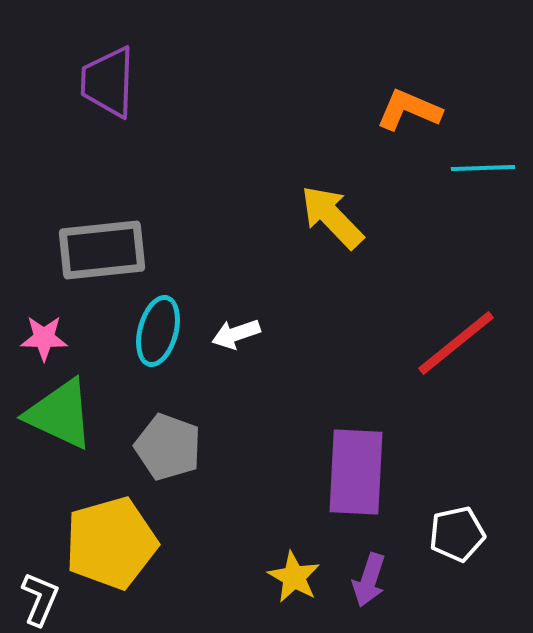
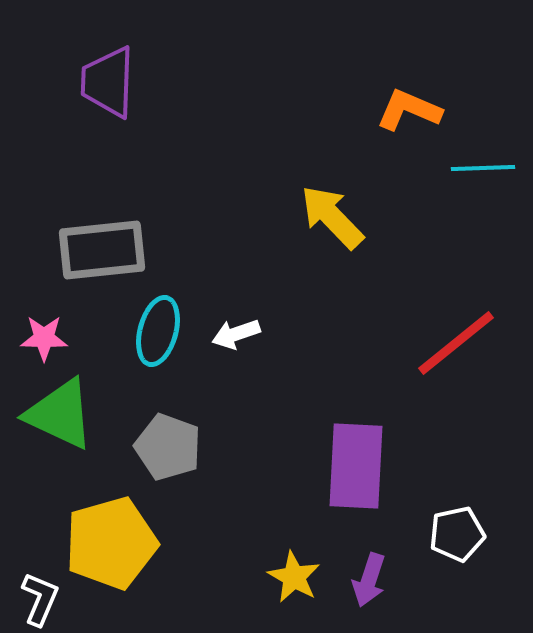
purple rectangle: moved 6 px up
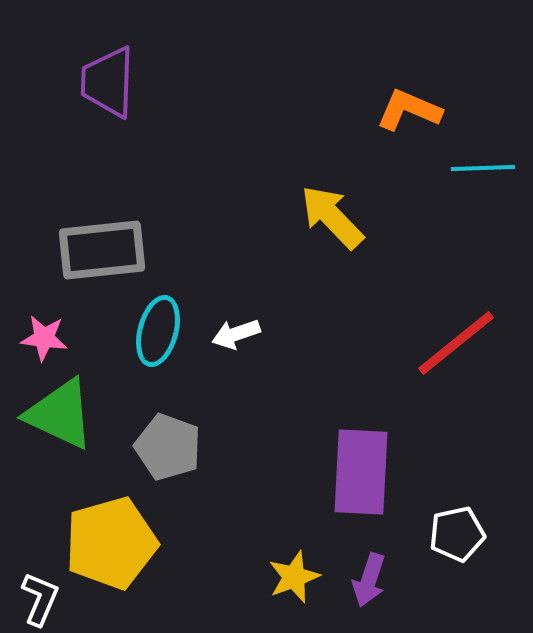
pink star: rotated 6 degrees clockwise
purple rectangle: moved 5 px right, 6 px down
yellow star: rotated 22 degrees clockwise
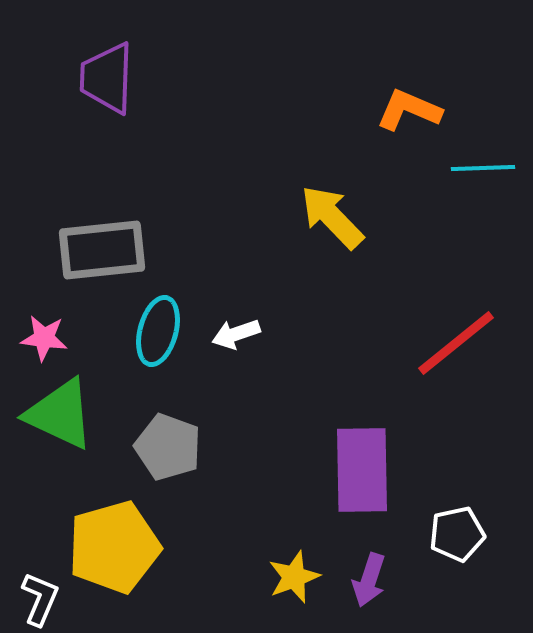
purple trapezoid: moved 1 px left, 4 px up
purple rectangle: moved 1 px right, 2 px up; rotated 4 degrees counterclockwise
yellow pentagon: moved 3 px right, 4 px down
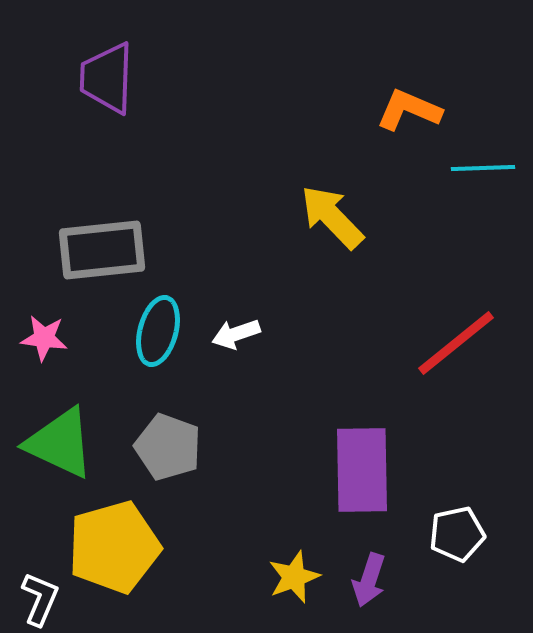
green triangle: moved 29 px down
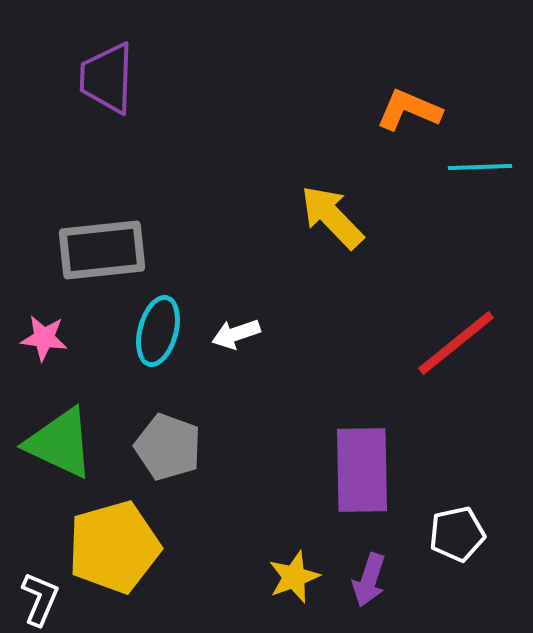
cyan line: moved 3 px left, 1 px up
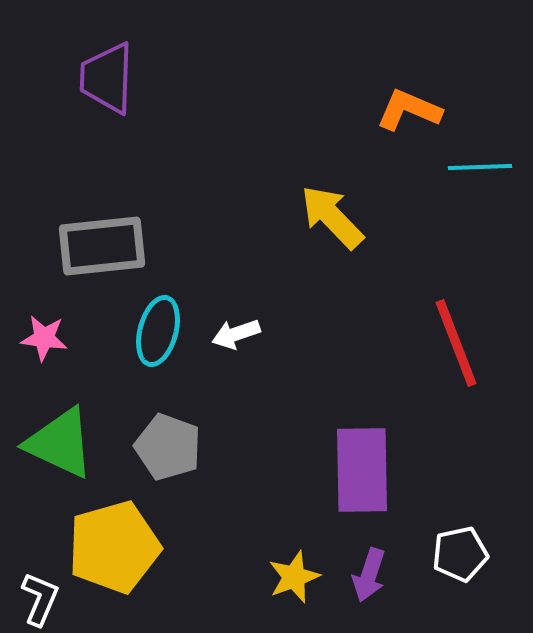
gray rectangle: moved 4 px up
red line: rotated 72 degrees counterclockwise
white pentagon: moved 3 px right, 20 px down
purple arrow: moved 5 px up
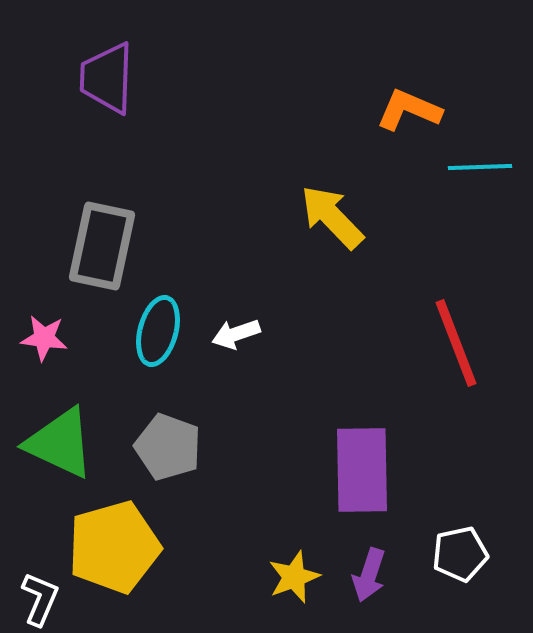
gray rectangle: rotated 72 degrees counterclockwise
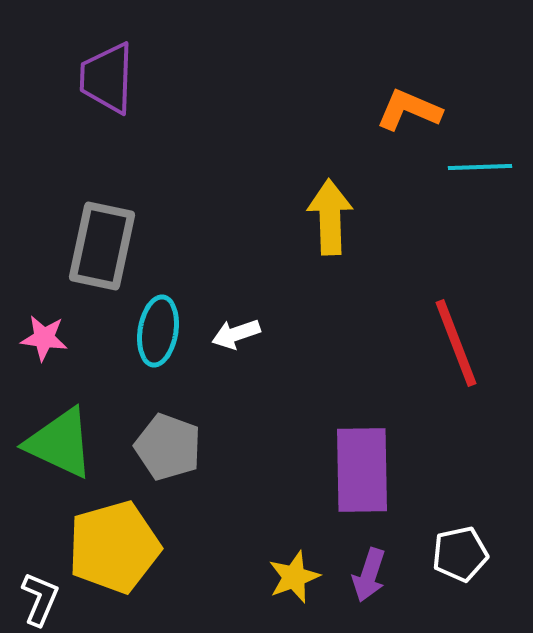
yellow arrow: moved 2 px left; rotated 42 degrees clockwise
cyan ellipse: rotated 6 degrees counterclockwise
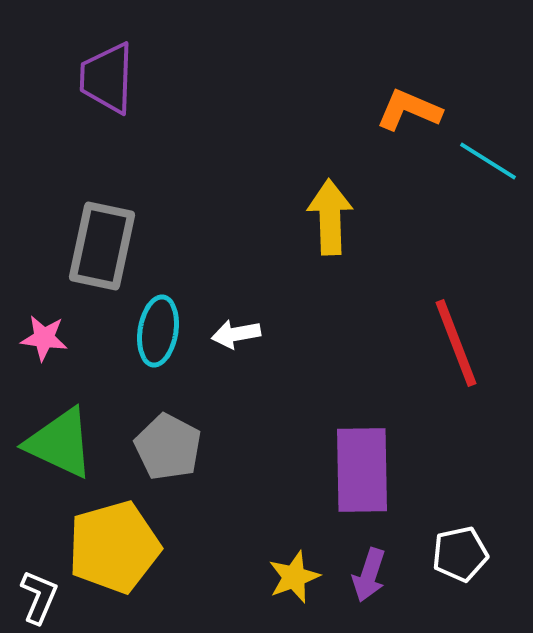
cyan line: moved 8 px right, 6 px up; rotated 34 degrees clockwise
white arrow: rotated 9 degrees clockwise
gray pentagon: rotated 8 degrees clockwise
white L-shape: moved 1 px left, 2 px up
